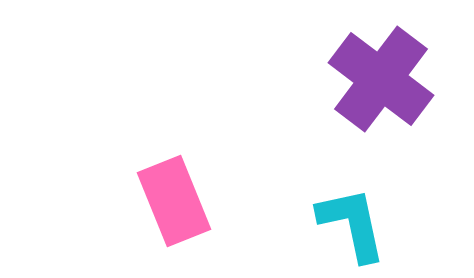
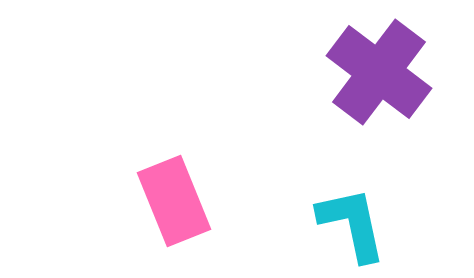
purple cross: moved 2 px left, 7 px up
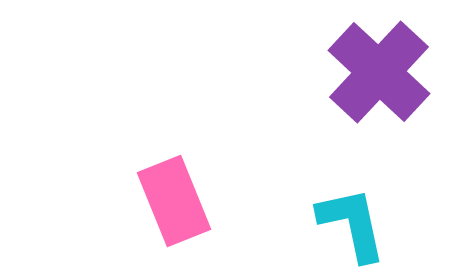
purple cross: rotated 6 degrees clockwise
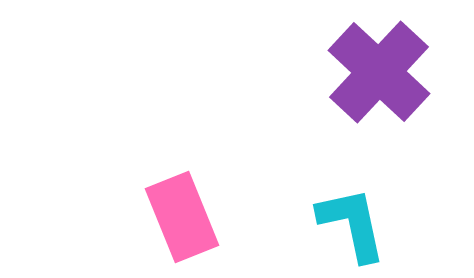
pink rectangle: moved 8 px right, 16 px down
